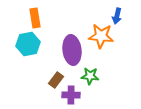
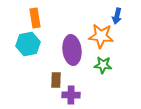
green star: moved 13 px right, 11 px up
brown rectangle: rotated 35 degrees counterclockwise
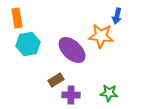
orange rectangle: moved 18 px left
purple ellipse: rotated 40 degrees counterclockwise
green star: moved 6 px right, 28 px down
brown rectangle: rotated 56 degrees clockwise
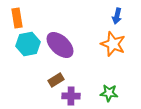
orange star: moved 12 px right, 8 px down; rotated 15 degrees clockwise
purple ellipse: moved 12 px left, 5 px up
purple cross: moved 1 px down
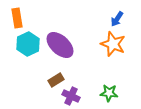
blue arrow: moved 3 px down; rotated 21 degrees clockwise
cyan hexagon: rotated 15 degrees counterclockwise
purple cross: rotated 24 degrees clockwise
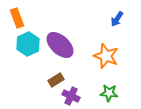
orange rectangle: rotated 12 degrees counterclockwise
orange star: moved 7 px left, 12 px down
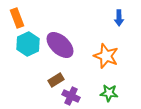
blue arrow: moved 2 px right, 1 px up; rotated 35 degrees counterclockwise
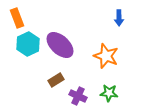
purple cross: moved 7 px right
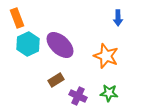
blue arrow: moved 1 px left
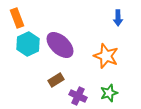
green star: rotated 24 degrees counterclockwise
